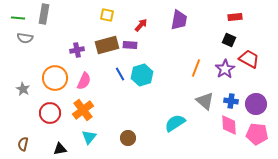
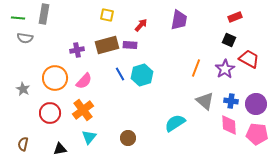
red rectangle: rotated 16 degrees counterclockwise
pink semicircle: rotated 18 degrees clockwise
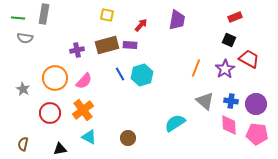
purple trapezoid: moved 2 px left
cyan triangle: rotated 42 degrees counterclockwise
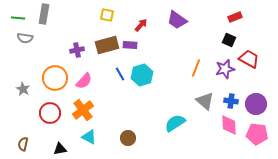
purple trapezoid: rotated 115 degrees clockwise
purple star: rotated 18 degrees clockwise
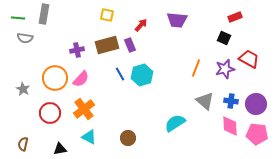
purple trapezoid: rotated 30 degrees counterclockwise
black square: moved 5 px left, 2 px up
purple rectangle: rotated 64 degrees clockwise
pink semicircle: moved 3 px left, 2 px up
orange cross: moved 1 px right, 1 px up
pink diamond: moved 1 px right, 1 px down
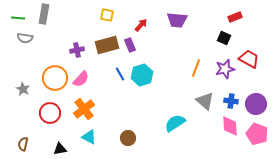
pink pentagon: rotated 15 degrees clockwise
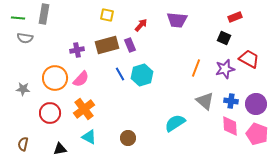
gray star: rotated 24 degrees counterclockwise
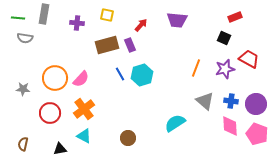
purple cross: moved 27 px up; rotated 16 degrees clockwise
cyan triangle: moved 5 px left, 1 px up
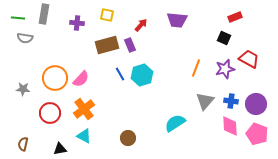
gray triangle: rotated 30 degrees clockwise
